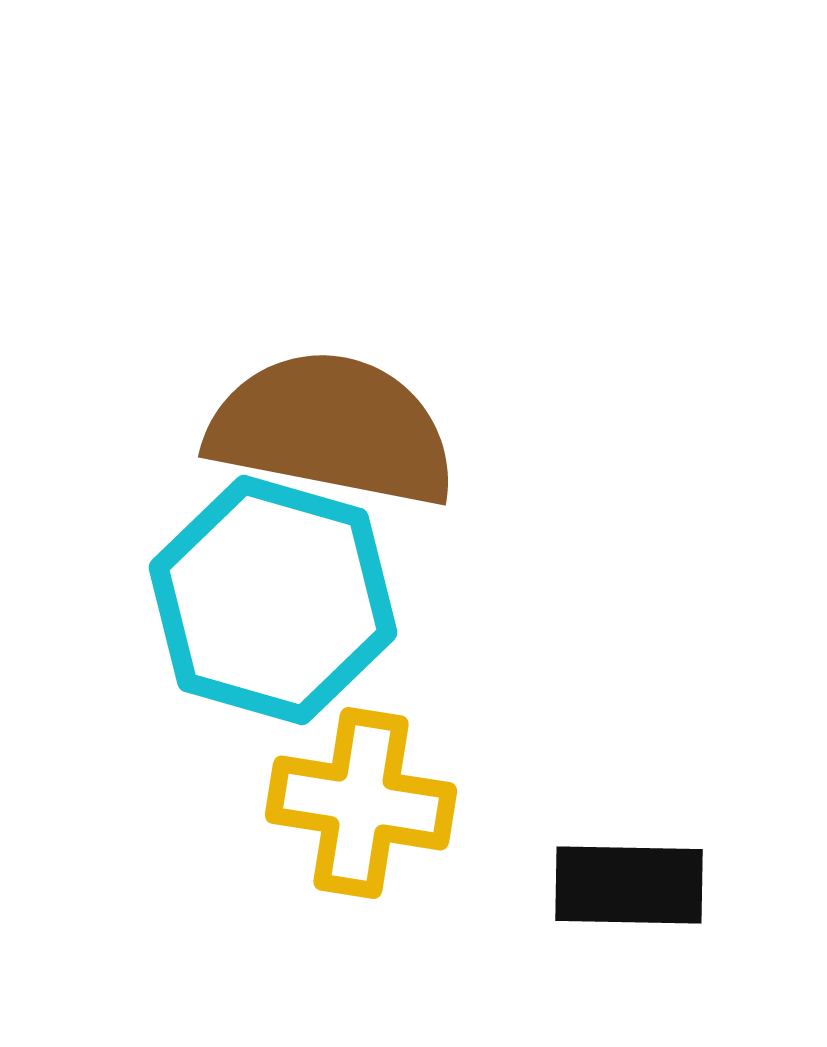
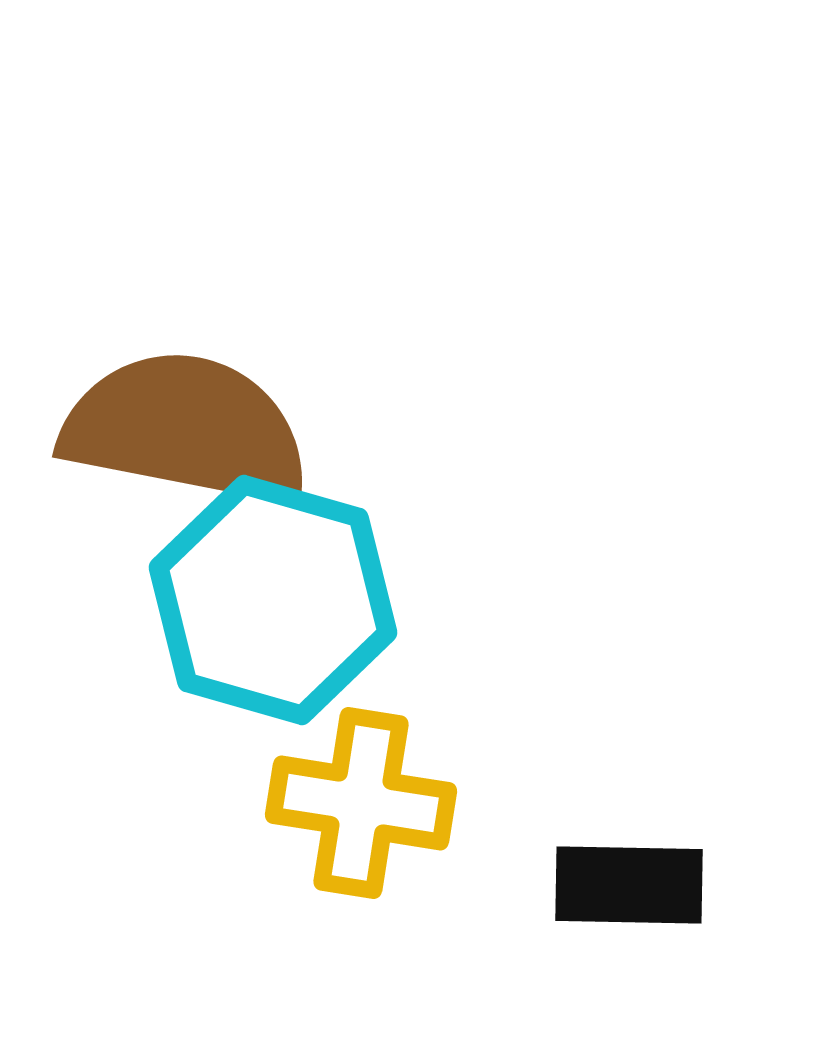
brown semicircle: moved 146 px left
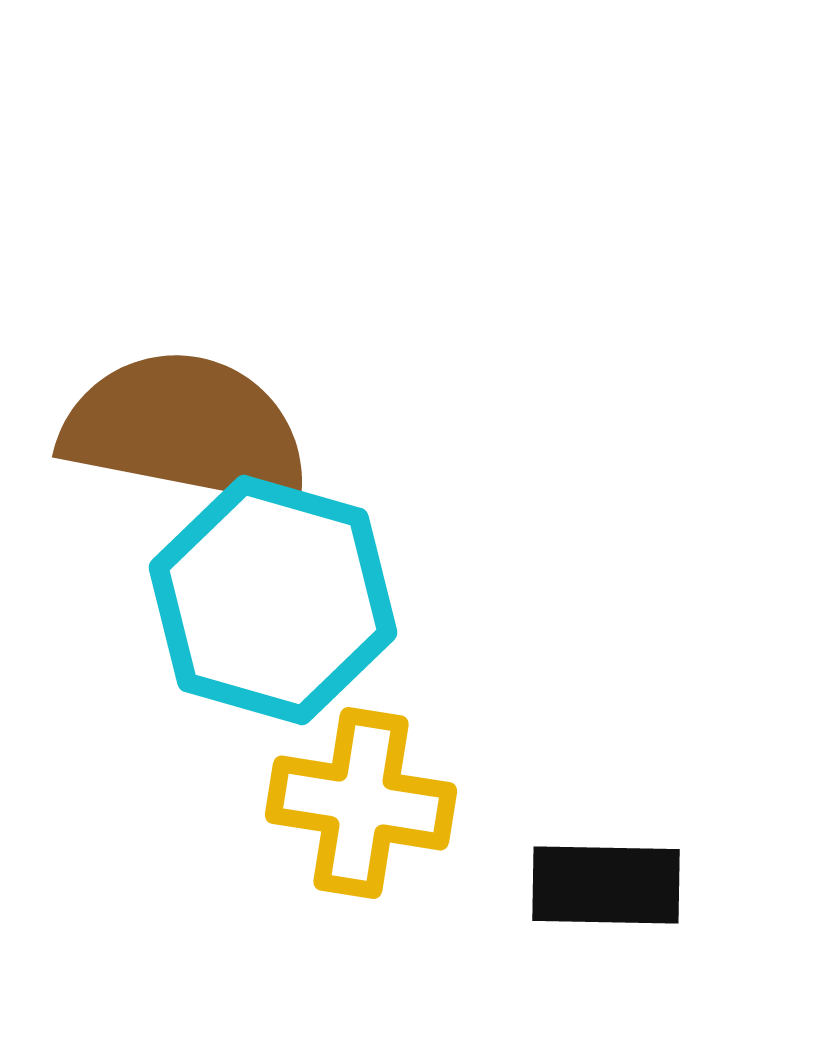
black rectangle: moved 23 px left
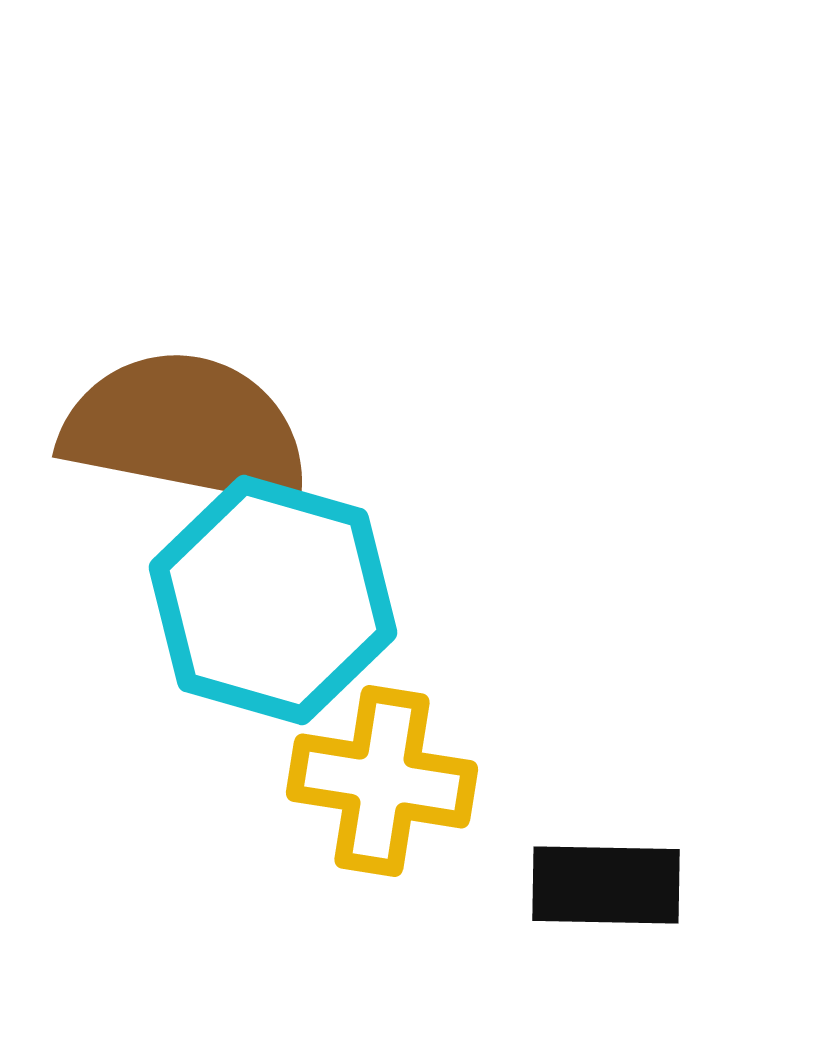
yellow cross: moved 21 px right, 22 px up
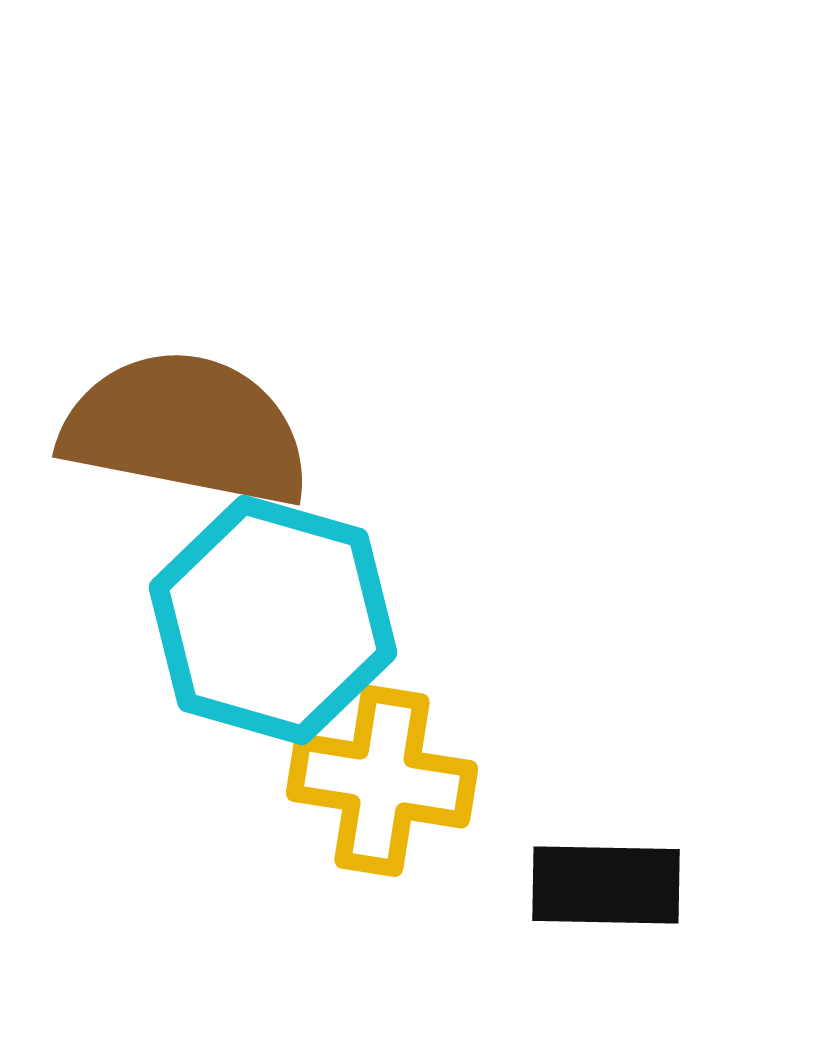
cyan hexagon: moved 20 px down
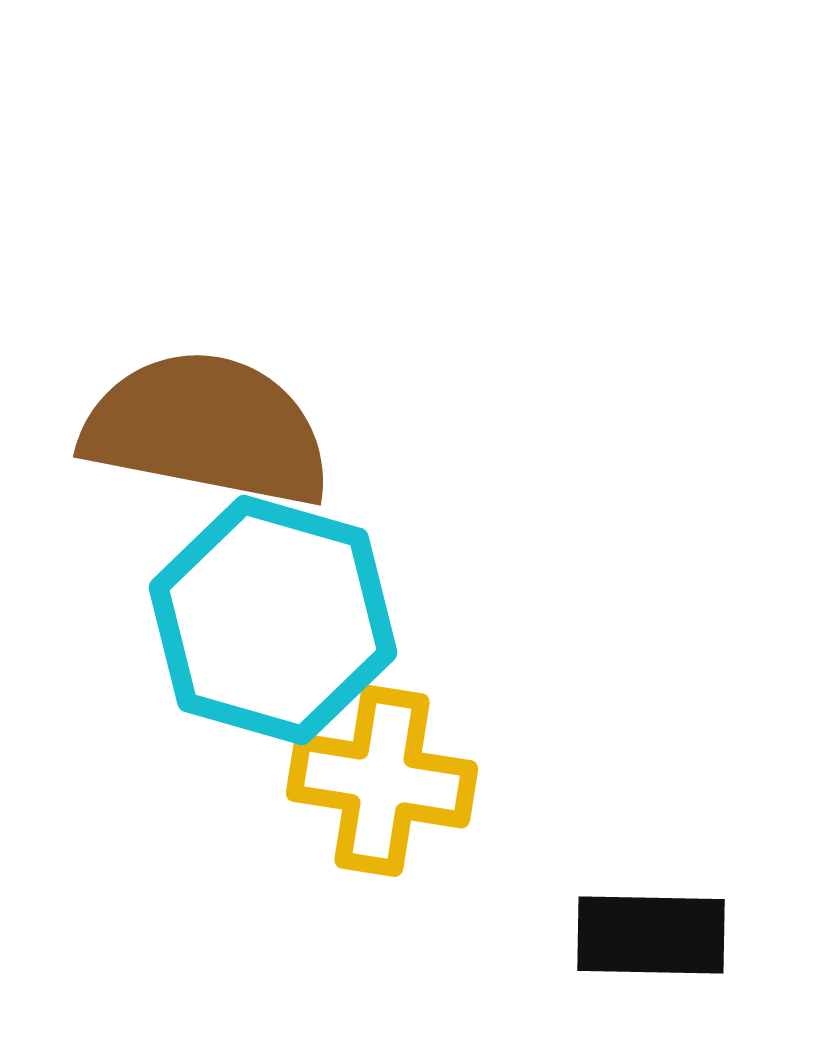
brown semicircle: moved 21 px right
black rectangle: moved 45 px right, 50 px down
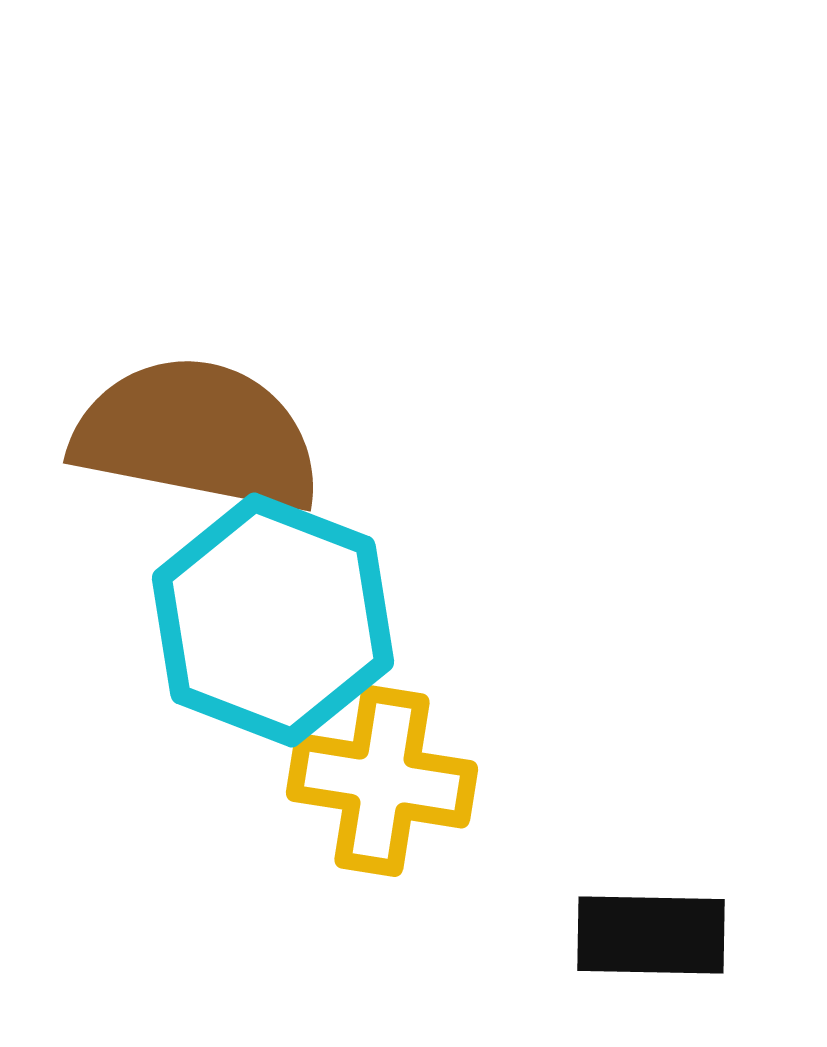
brown semicircle: moved 10 px left, 6 px down
cyan hexagon: rotated 5 degrees clockwise
